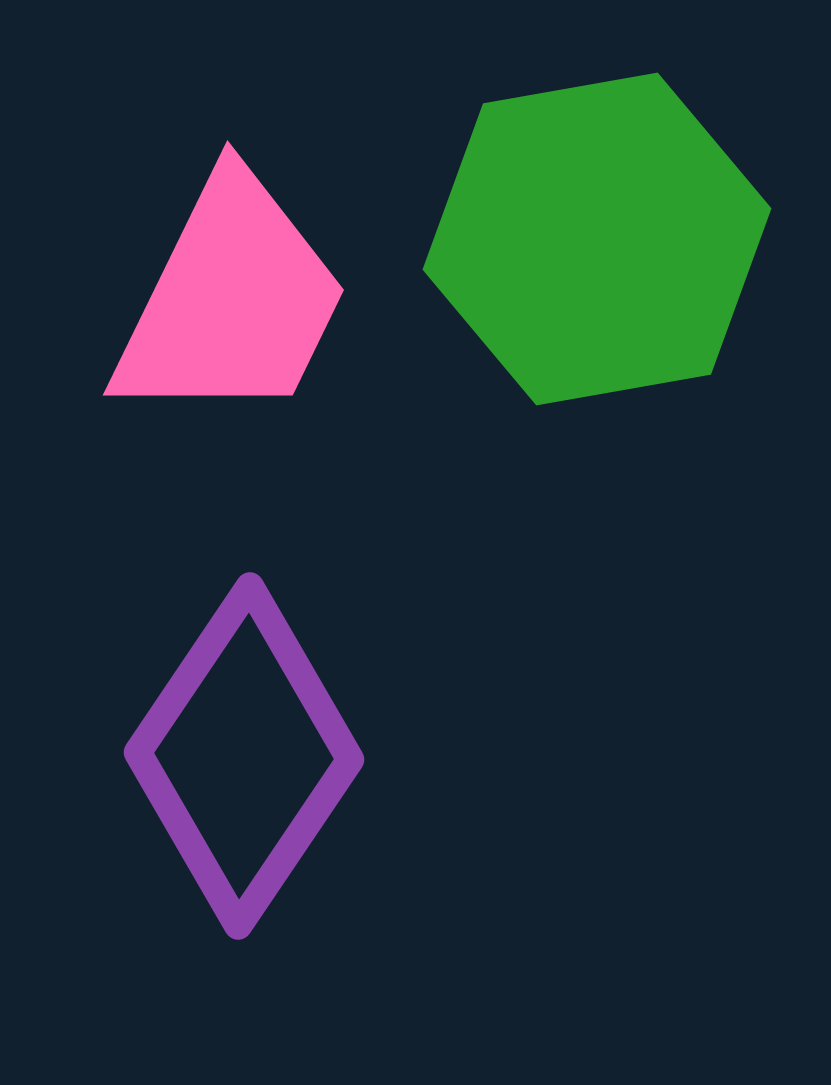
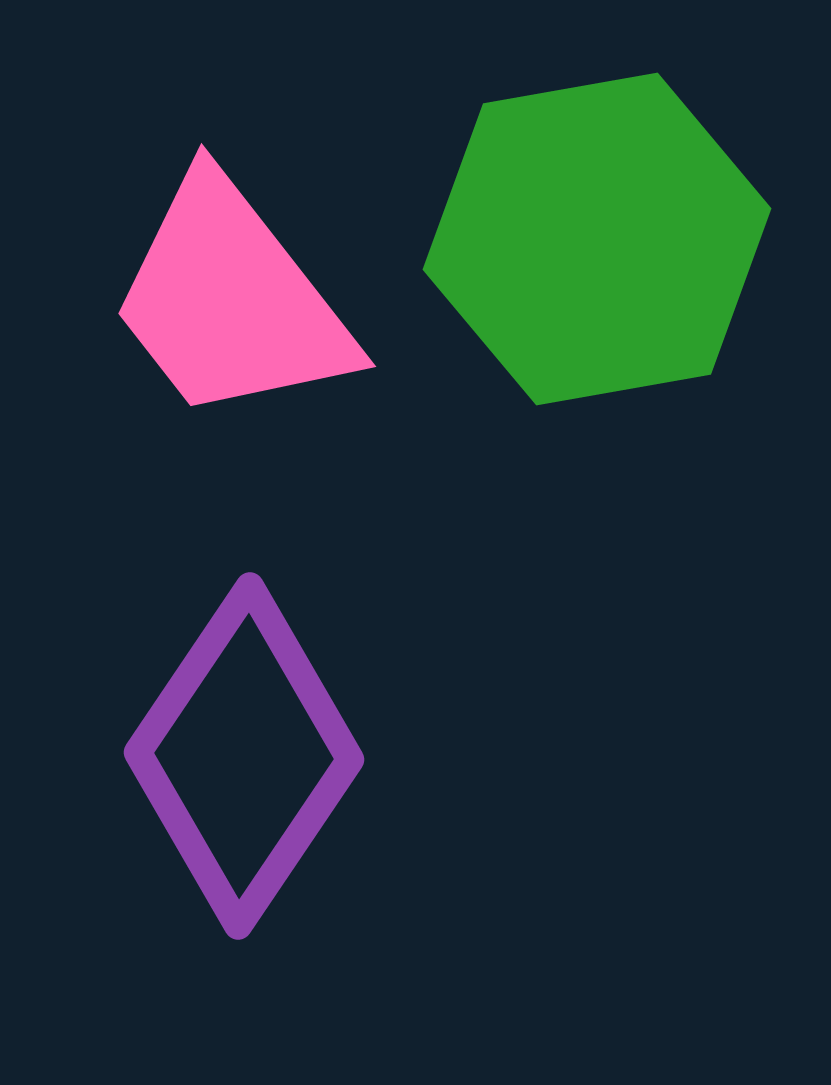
pink trapezoid: rotated 116 degrees clockwise
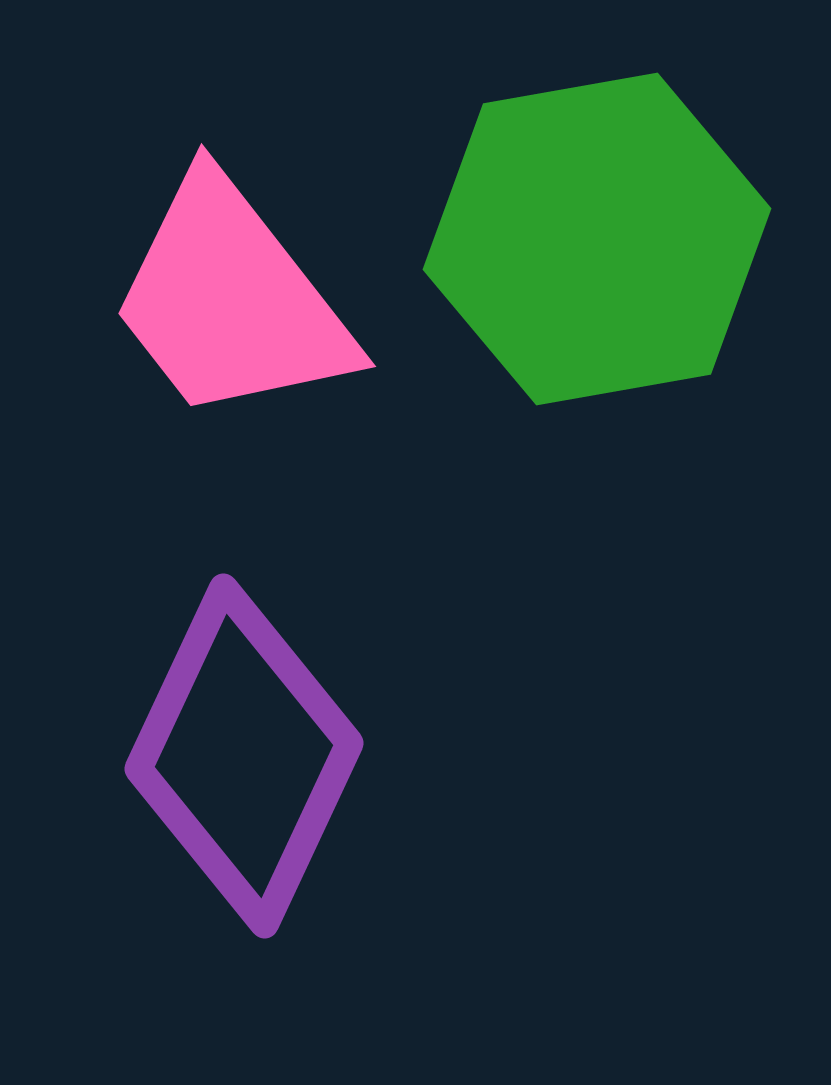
purple diamond: rotated 9 degrees counterclockwise
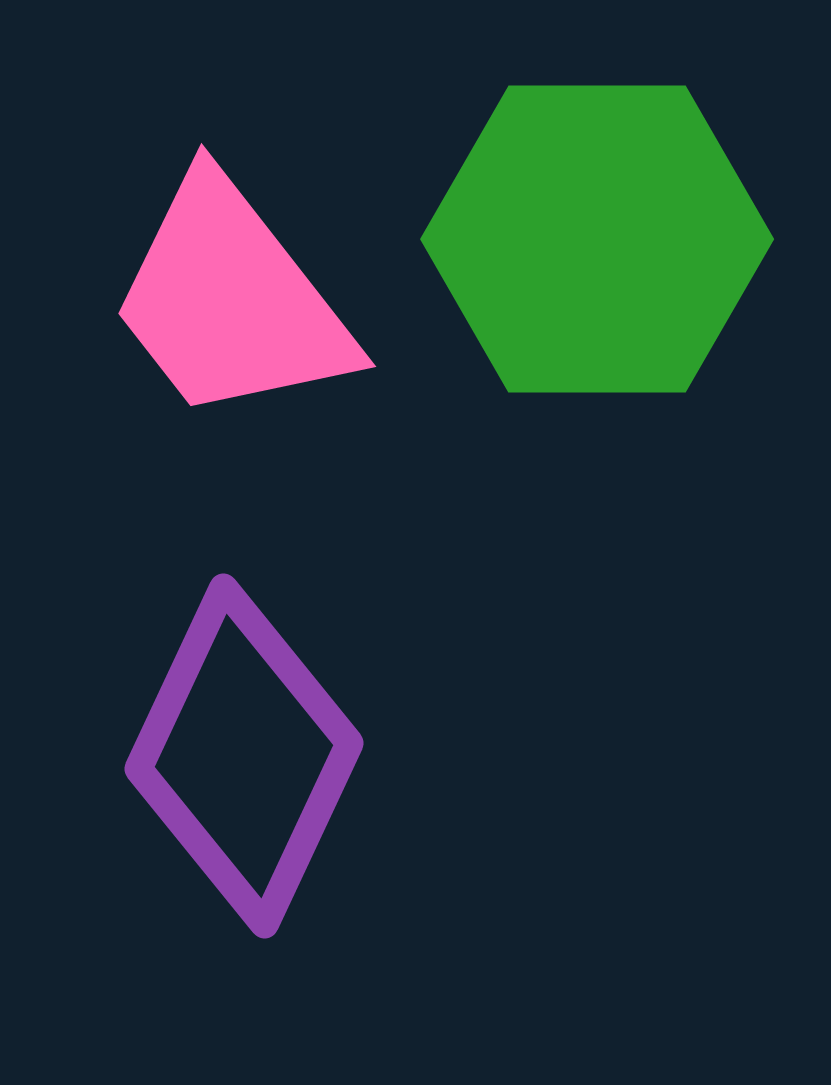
green hexagon: rotated 10 degrees clockwise
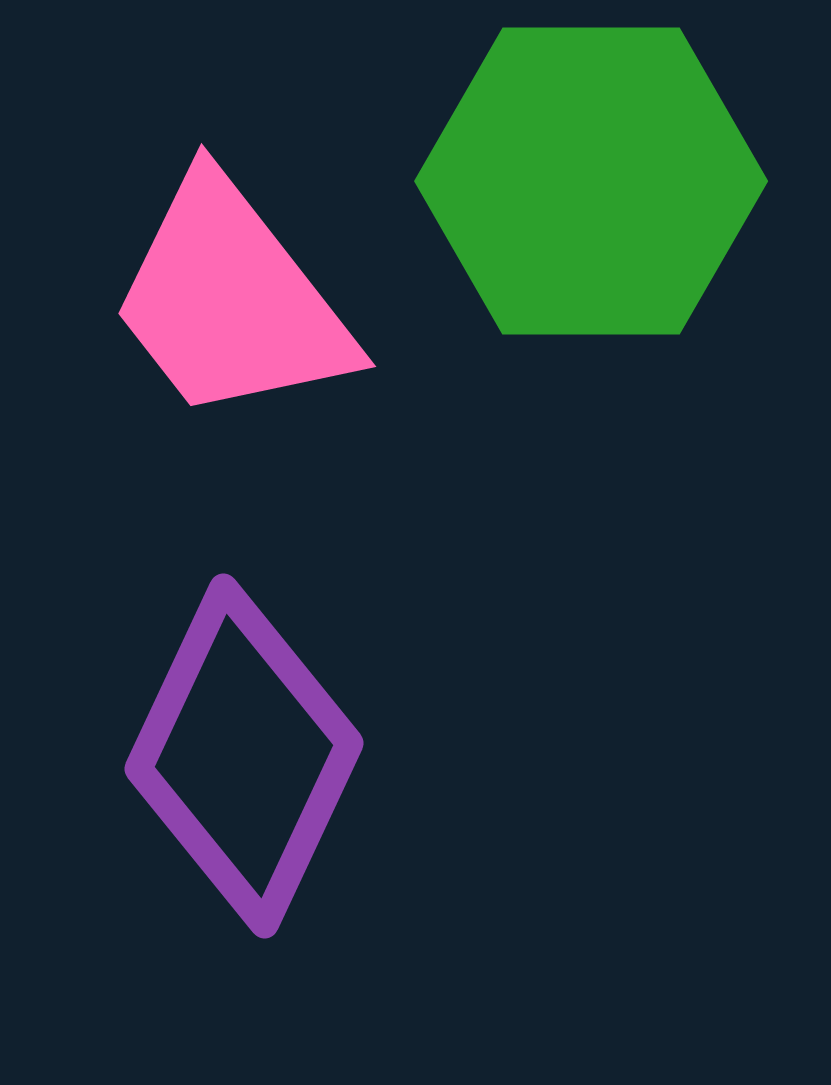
green hexagon: moved 6 px left, 58 px up
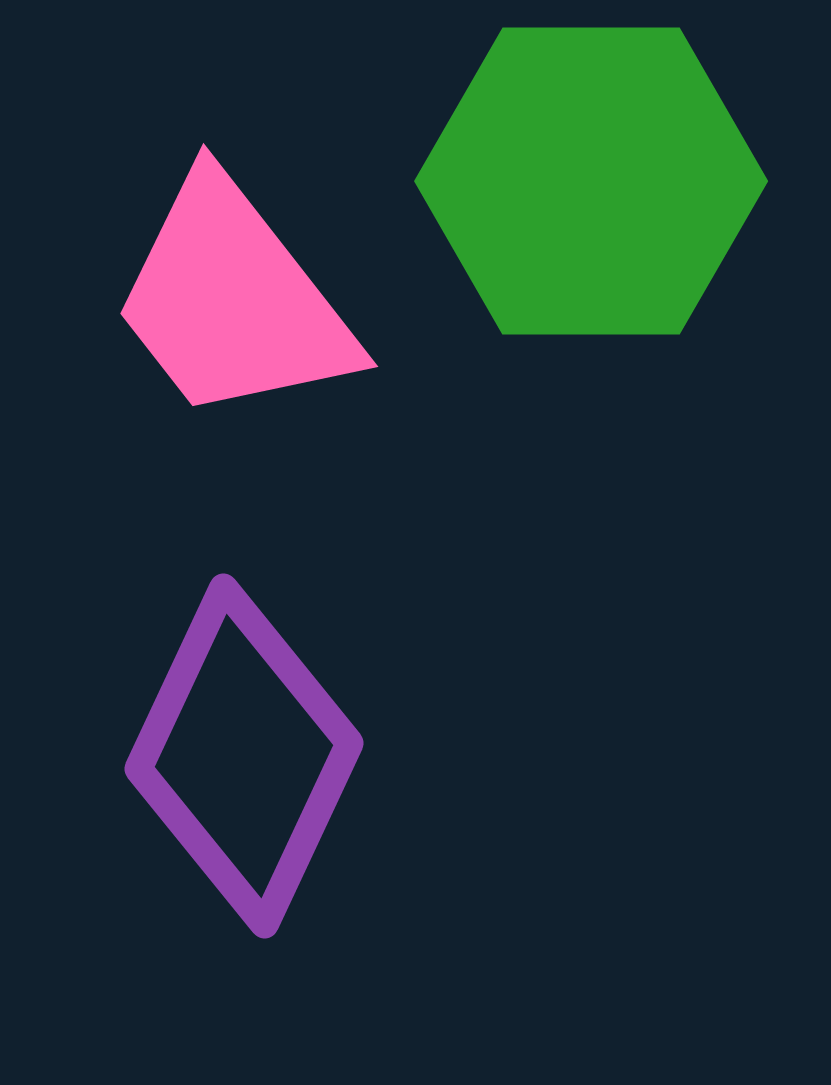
pink trapezoid: moved 2 px right
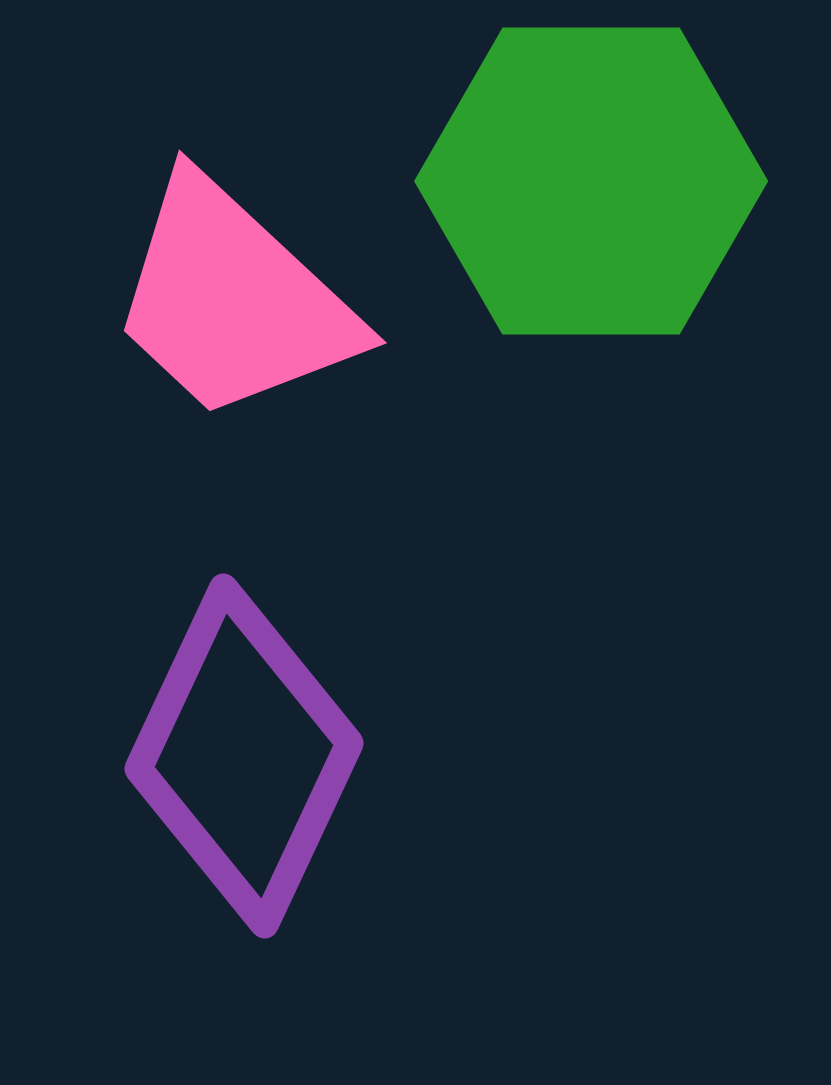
pink trapezoid: rotated 9 degrees counterclockwise
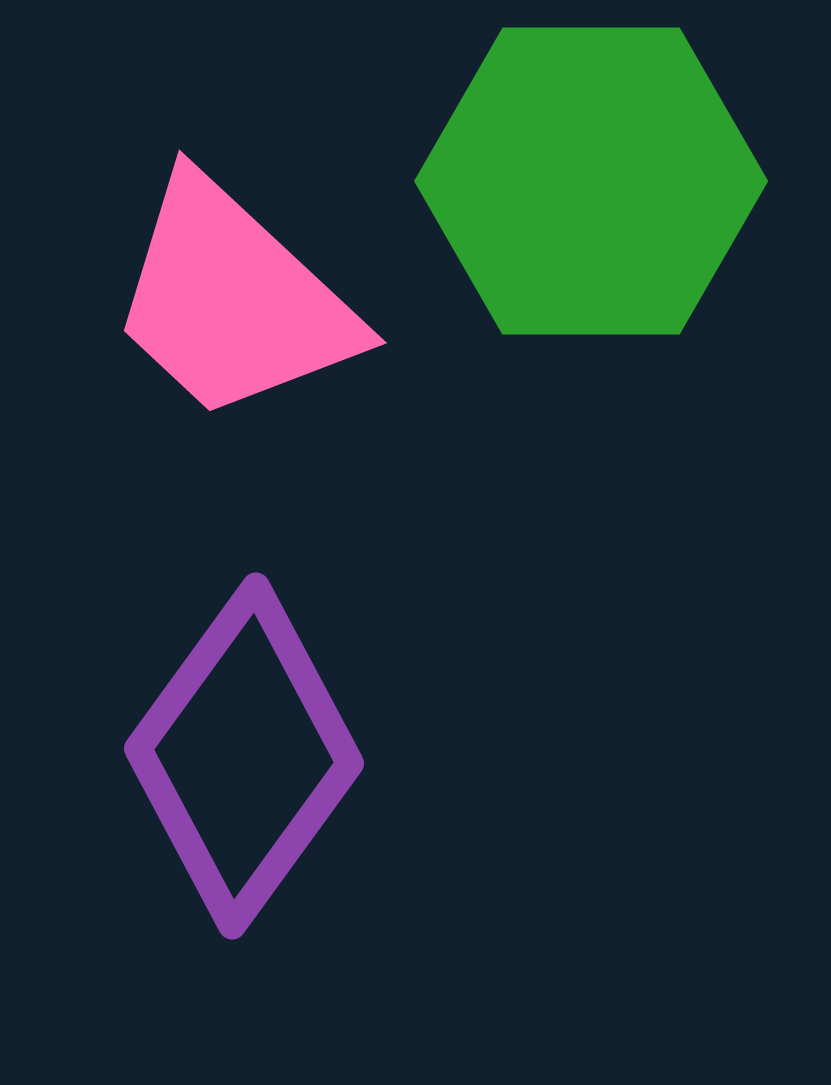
purple diamond: rotated 11 degrees clockwise
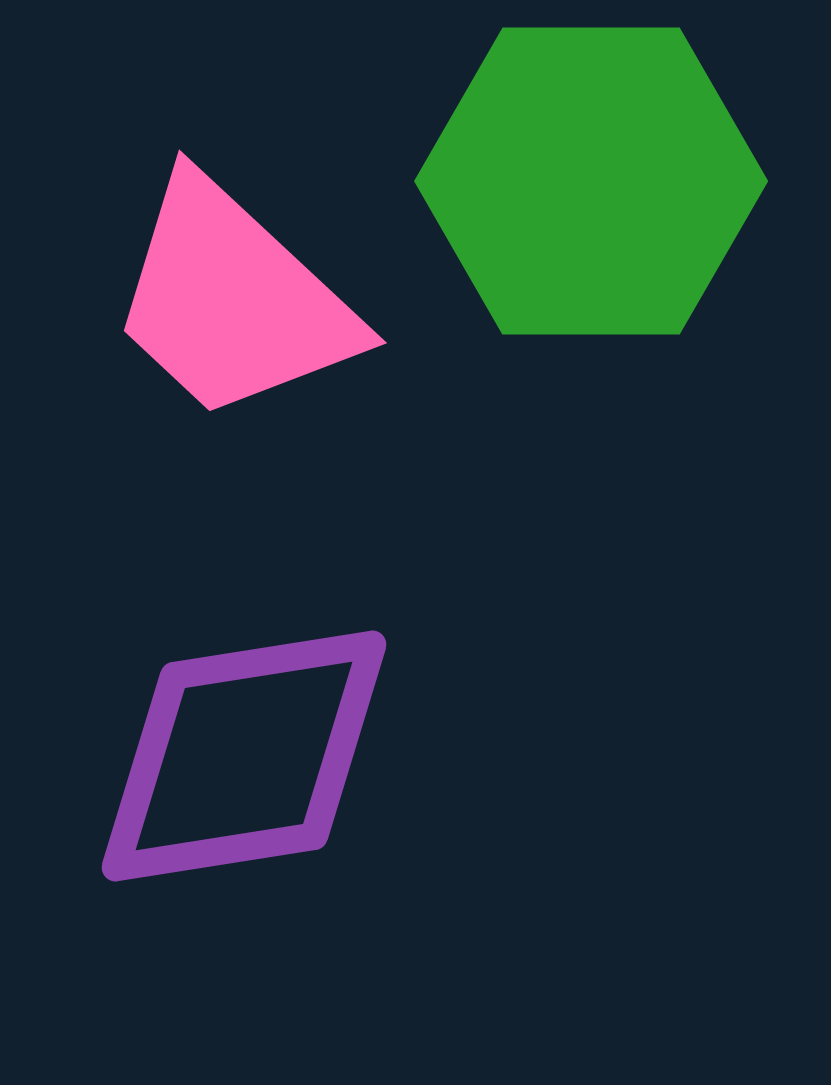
purple diamond: rotated 45 degrees clockwise
